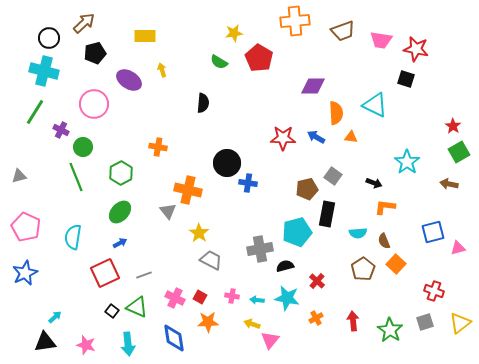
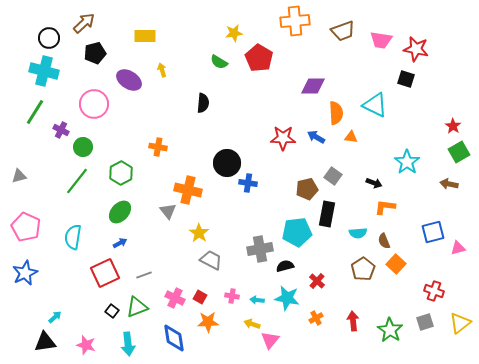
green line at (76, 177): moved 1 px right, 4 px down; rotated 60 degrees clockwise
cyan pentagon at (297, 232): rotated 8 degrees clockwise
green triangle at (137, 307): rotated 45 degrees counterclockwise
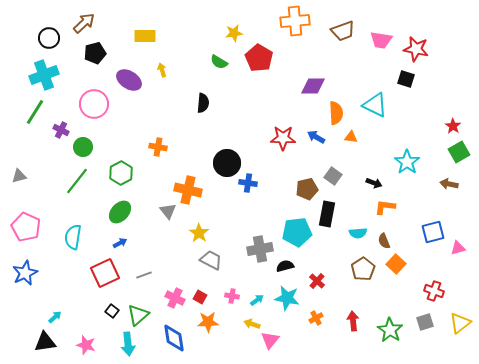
cyan cross at (44, 71): moved 4 px down; rotated 36 degrees counterclockwise
cyan arrow at (257, 300): rotated 136 degrees clockwise
green triangle at (137, 307): moved 1 px right, 8 px down; rotated 20 degrees counterclockwise
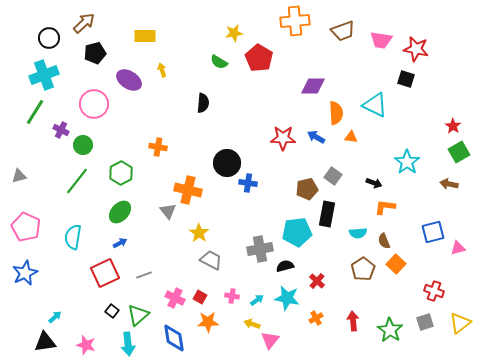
green circle at (83, 147): moved 2 px up
